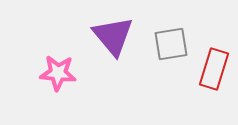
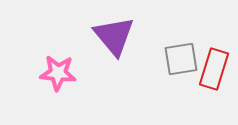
purple triangle: moved 1 px right
gray square: moved 10 px right, 15 px down
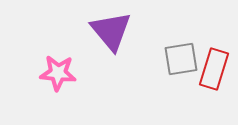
purple triangle: moved 3 px left, 5 px up
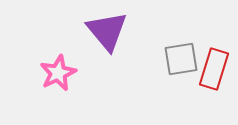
purple triangle: moved 4 px left
pink star: rotated 30 degrees counterclockwise
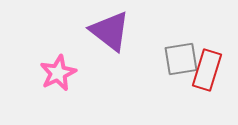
purple triangle: moved 3 px right; rotated 12 degrees counterclockwise
red rectangle: moved 7 px left, 1 px down
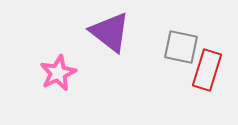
purple triangle: moved 1 px down
gray square: moved 12 px up; rotated 21 degrees clockwise
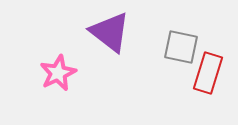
red rectangle: moved 1 px right, 3 px down
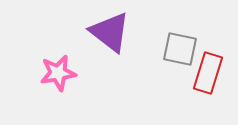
gray square: moved 1 px left, 2 px down
pink star: rotated 15 degrees clockwise
